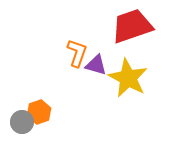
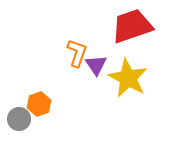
purple triangle: rotated 40 degrees clockwise
orange hexagon: moved 8 px up
gray circle: moved 3 px left, 3 px up
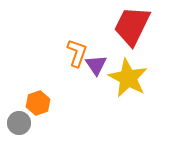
red trapezoid: rotated 45 degrees counterclockwise
orange hexagon: moved 1 px left, 1 px up
gray circle: moved 4 px down
